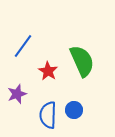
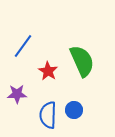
purple star: rotated 18 degrees clockwise
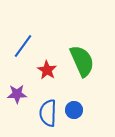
red star: moved 1 px left, 1 px up
blue semicircle: moved 2 px up
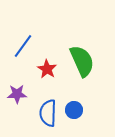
red star: moved 1 px up
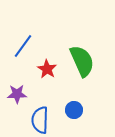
blue semicircle: moved 8 px left, 7 px down
